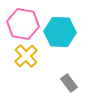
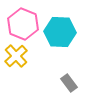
pink hexagon: rotated 12 degrees clockwise
yellow cross: moved 10 px left
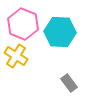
yellow cross: rotated 15 degrees counterclockwise
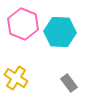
yellow cross: moved 22 px down
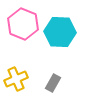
yellow cross: moved 1 px down; rotated 35 degrees clockwise
gray rectangle: moved 16 px left; rotated 66 degrees clockwise
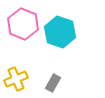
cyan hexagon: rotated 16 degrees clockwise
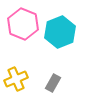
cyan hexagon: rotated 20 degrees clockwise
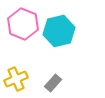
cyan hexagon: moved 1 px left, 1 px up; rotated 8 degrees clockwise
gray rectangle: rotated 12 degrees clockwise
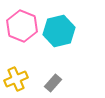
pink hexagon: moved 1 px left, 2 px down
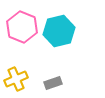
pink hexagon: moved 1 px down
gray rectangle: rotated 30 degrees clockwise
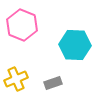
pink hexagon: moved 2 px up
cyan hexagon: moved 16 px right, 14 px down; rotated 16 degrees clockwise
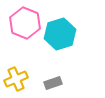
pink hexagon: moved 3 px right, 2 px up
cyan hexagon: moved 15 px left, 11 px up; rotated 20 degrees counterclockwise
